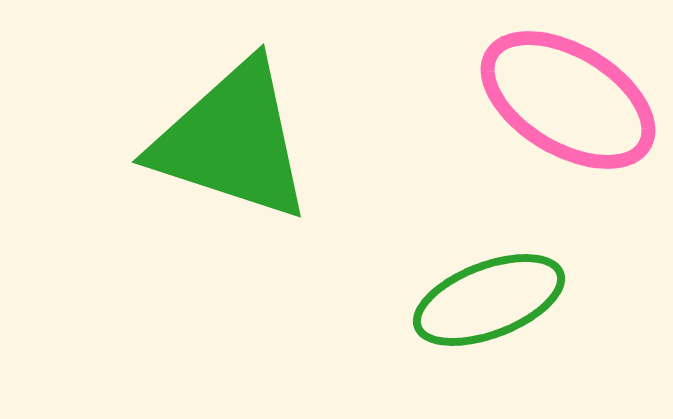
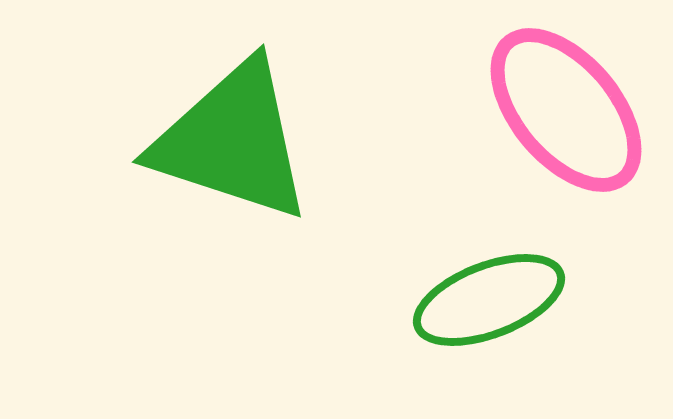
pink ellipse: moved 2 px left, 10 px down; rotated 19 degrees clockwise
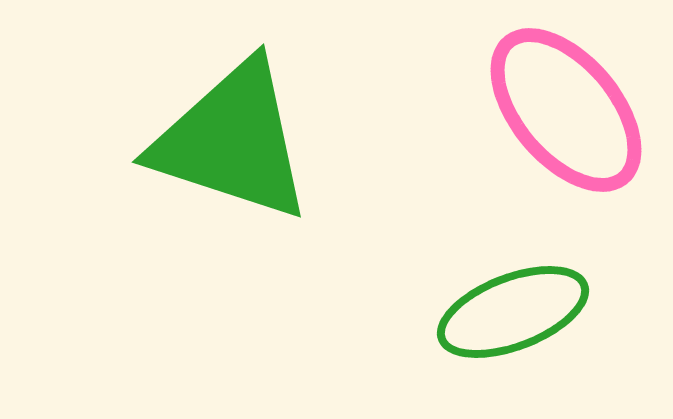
green ellipse: moved 24 px right, 12 px down
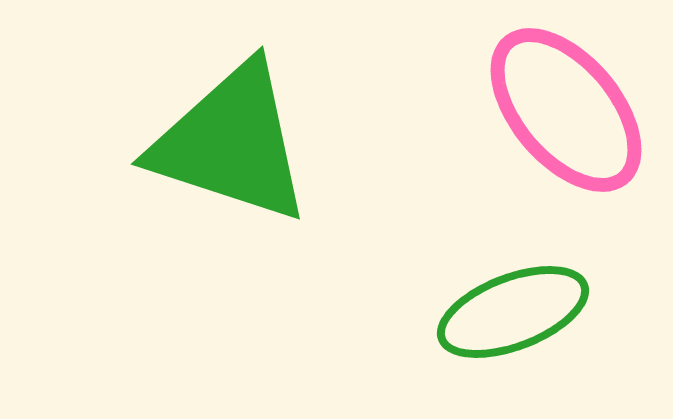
green triangle: moved 1 px left, 2 px down
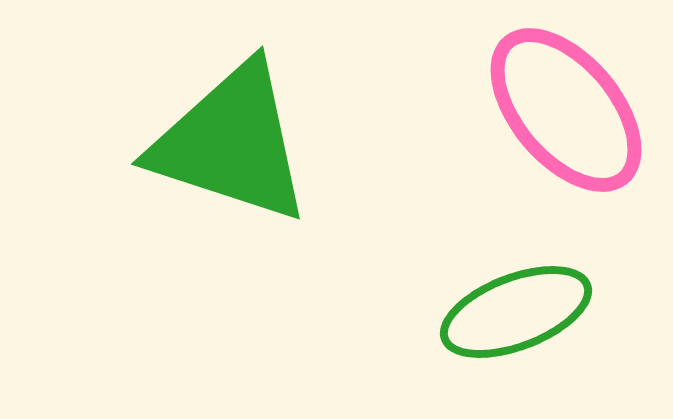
green ellipse: moved 3 px right
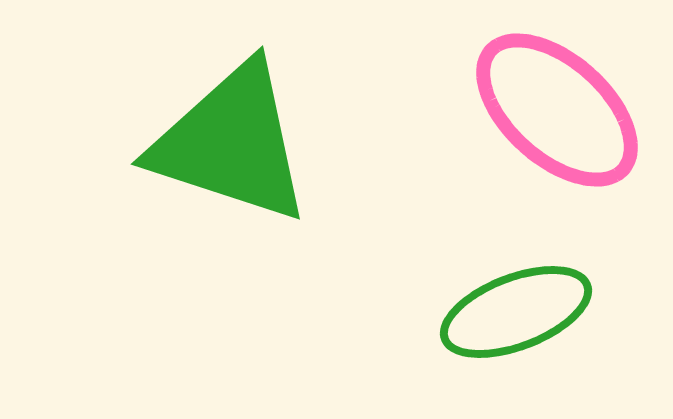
pink ellipse: moved 9 px left; rotated 8 degrees counterclockwise
